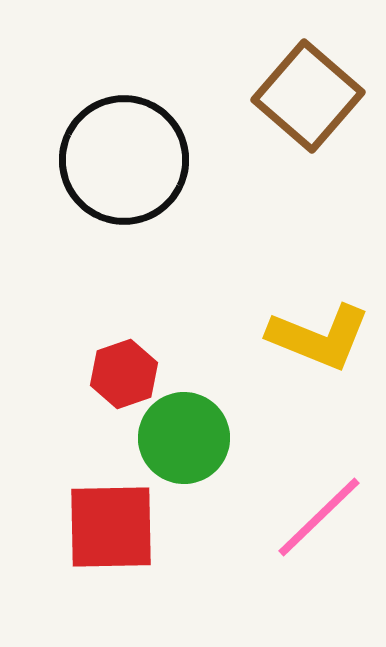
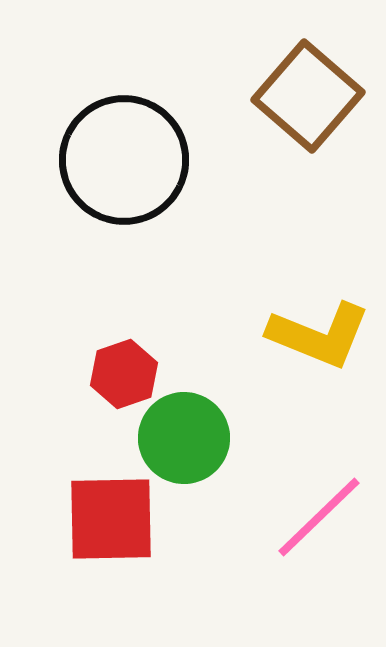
yellow L-shape: moved 2 px up
red square: moved 8 px up
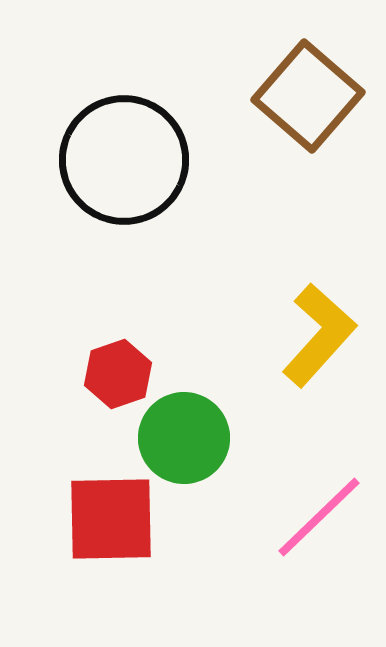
yellow L-shape: rotated 70 degrees counterclockwise
red hexagon: moved 6 px left
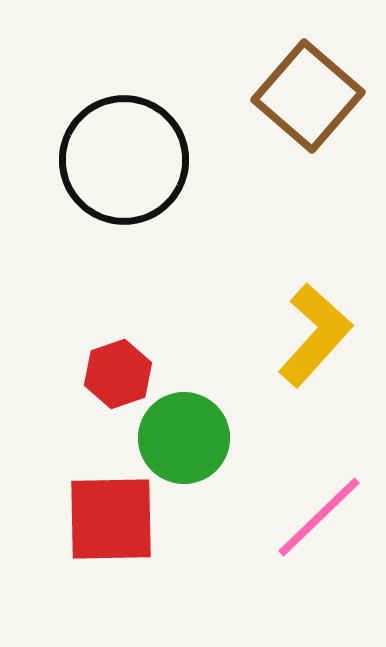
yellow L-shape: moved 4 px left
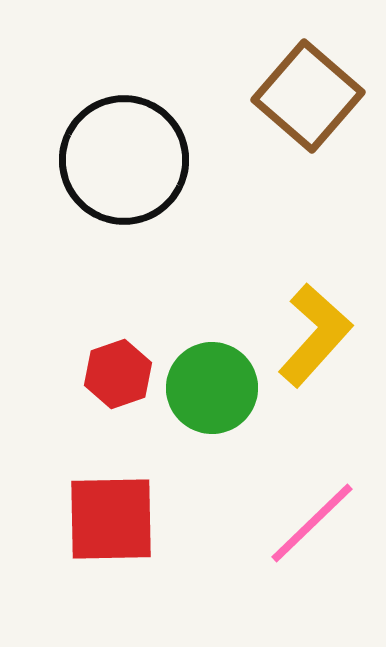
green circle: moved 28 px right, 50 px up
pink line: moved 7 px left, 6 px down
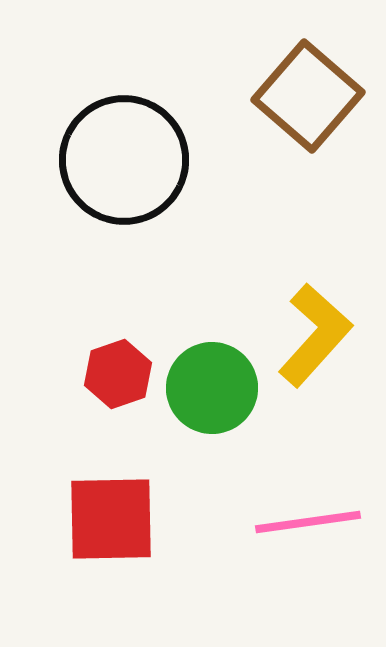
pink line: moved 4 px left, 1 px up; rotated 36 degrees clockwise
